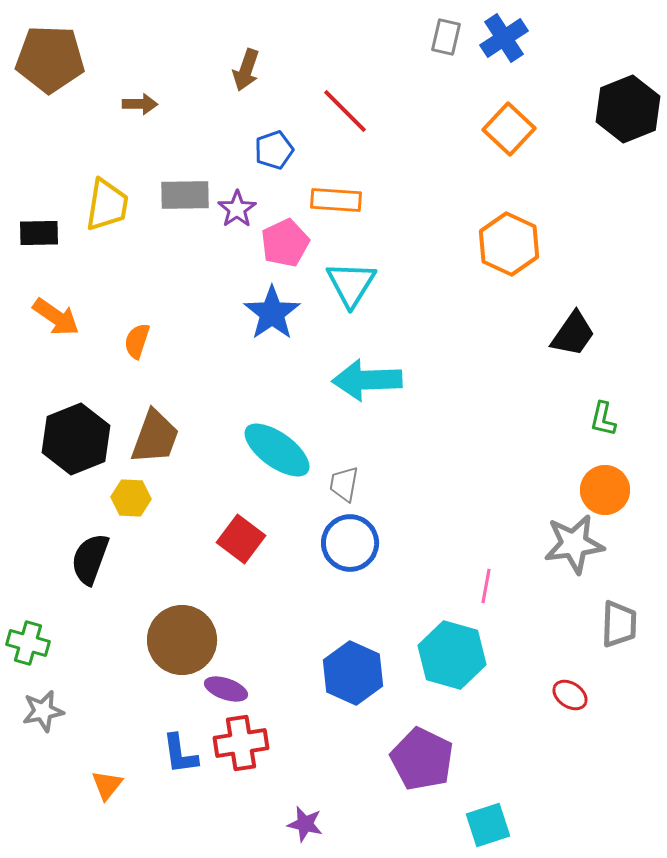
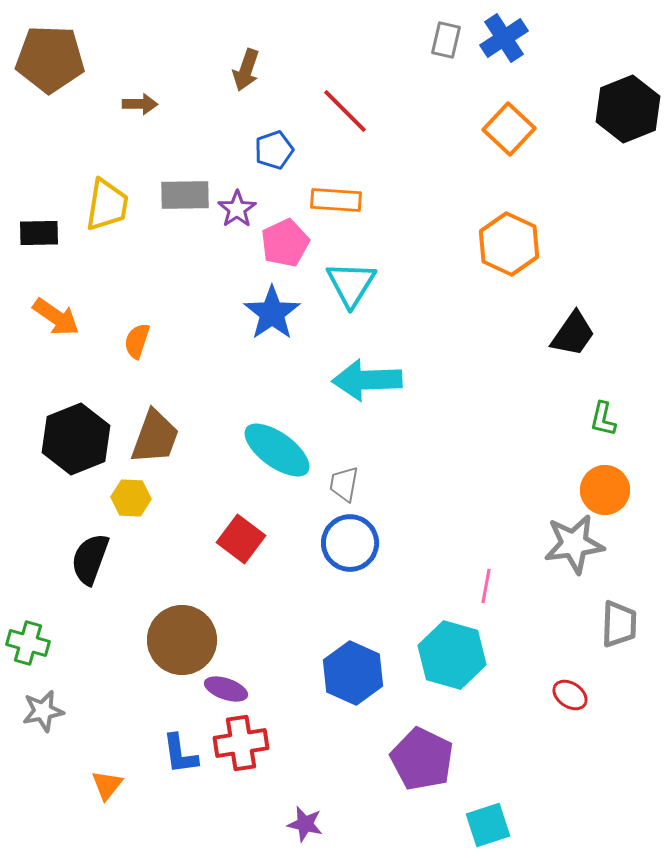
gray rectangle at (446, 37): moved 3 px down
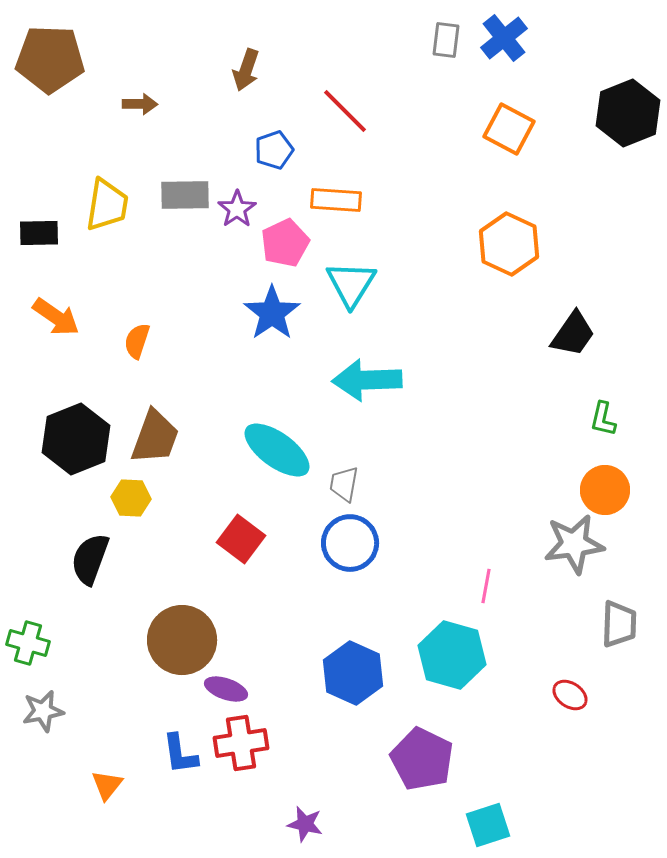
blue cross at (504, 38): rotated 6 degrees counterclockwise
gray rectangle at (446, 40): rotated 6 degrees counterclockwise
black hexagon at (628, 109): moved 4 px down
orange square at (509, 129): rotated 15 degrees counterclockwise
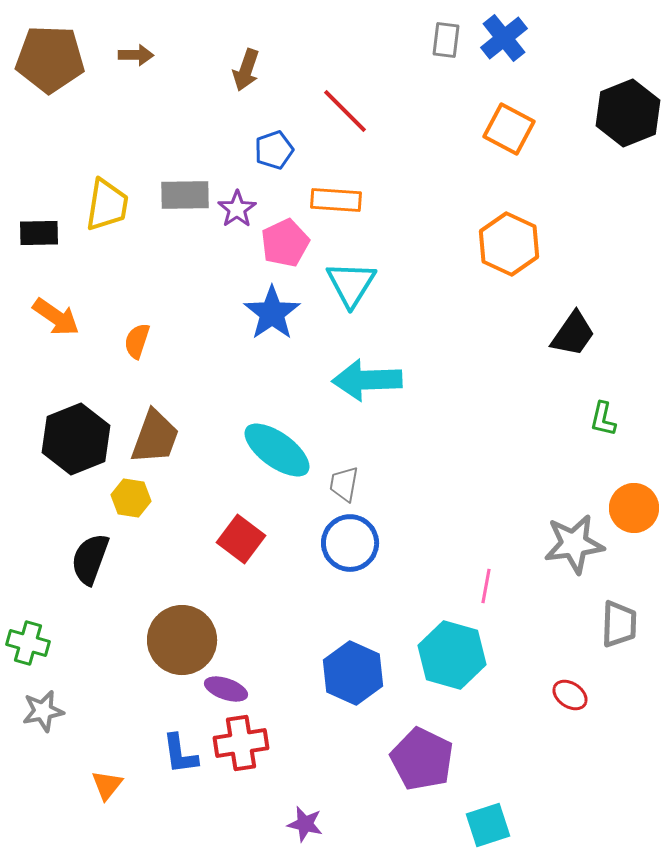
brown arrow at (140, 104): moved 4 px left, 49 px up
orange circle at (605, 490): moved 29 px right, 18 px down
yellow hexagon at (131, 498): rotated 6 degrees clockwise
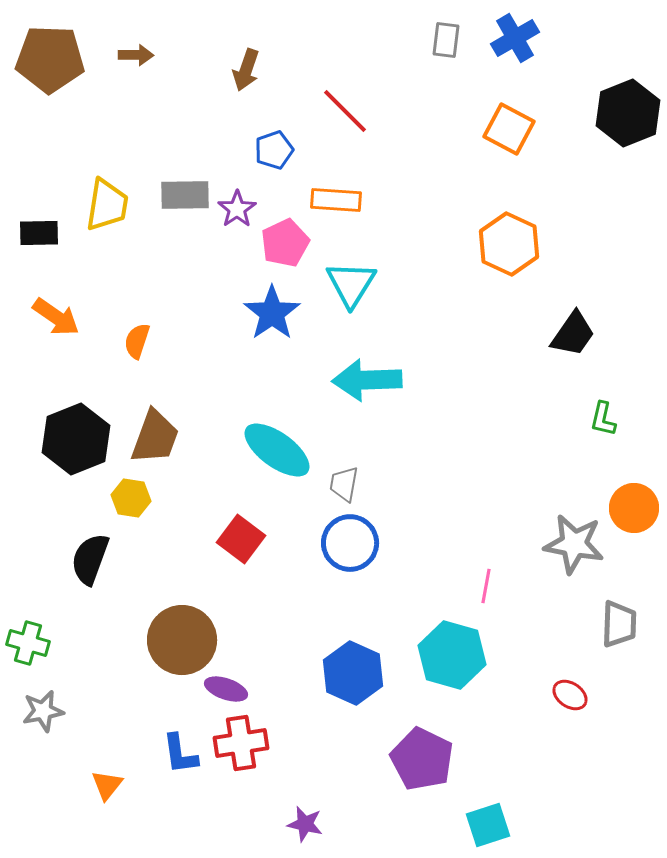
blue cross at (504, 38): moved 11 px right; rotated 9 degrees clockwise
gray star at (574, 544): rotated 18 degrees clockwise
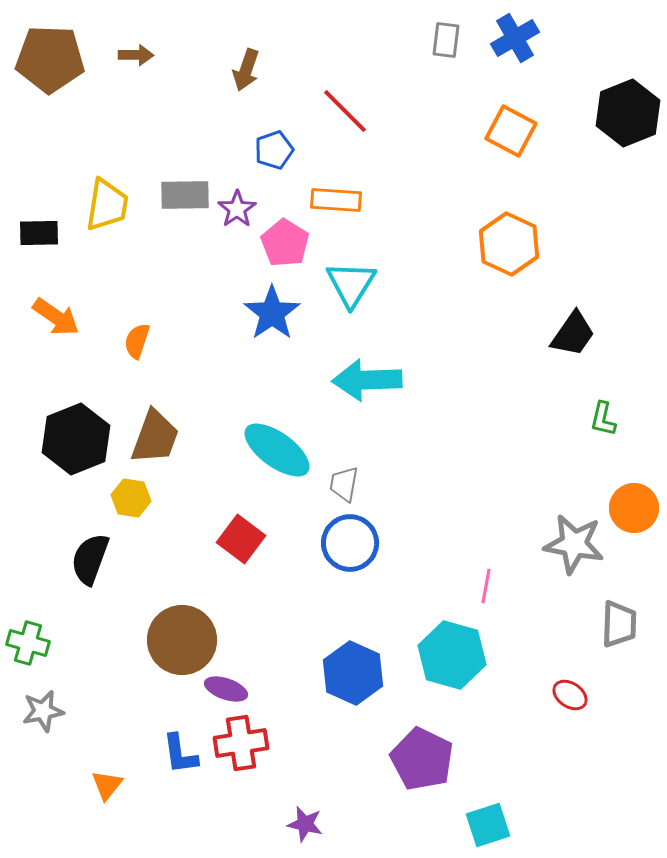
orange square at (509, 129): moved 2 px right, 2 px down
pink pentagon at (285, 243): rotated 15 degrees counterclockwise
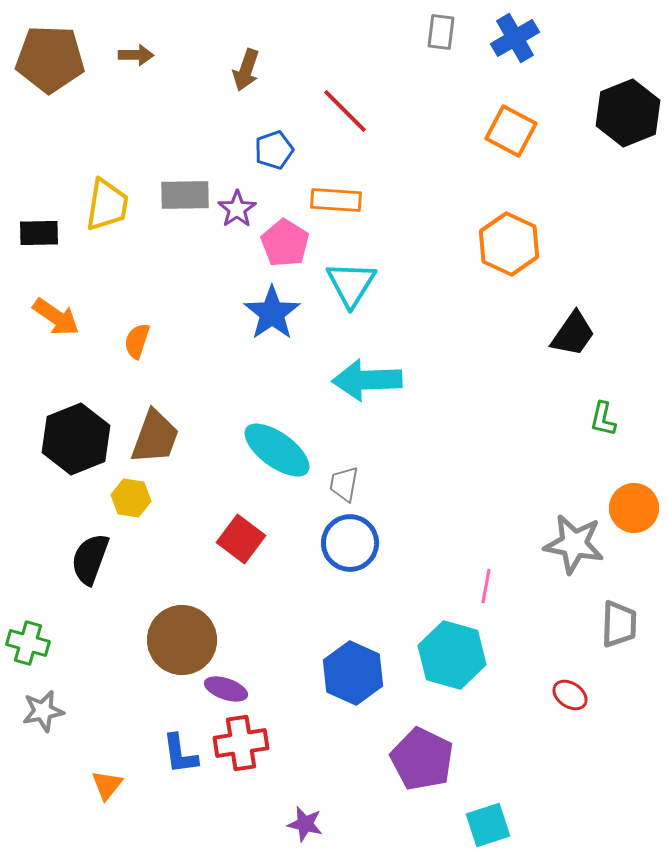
gray rectangle at (446, 40): moved 5 px left, 8 px up
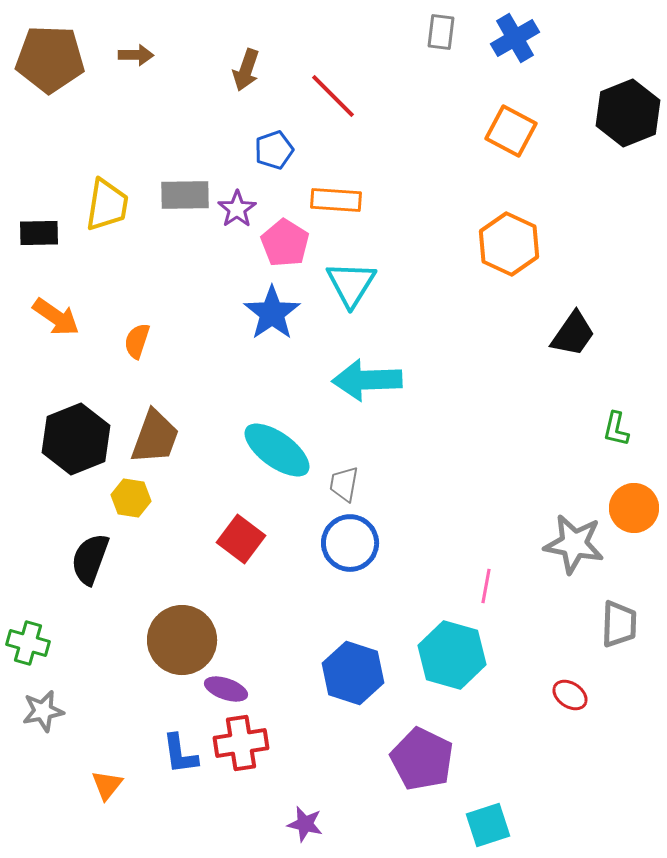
red line at (345, 111): moved 12 px left, 15 px up
green L-shape at (603, 419): moved 13 px right, 10 px down
blue hexagon at (353, 673): rotated 6 degrees counterclockwise
